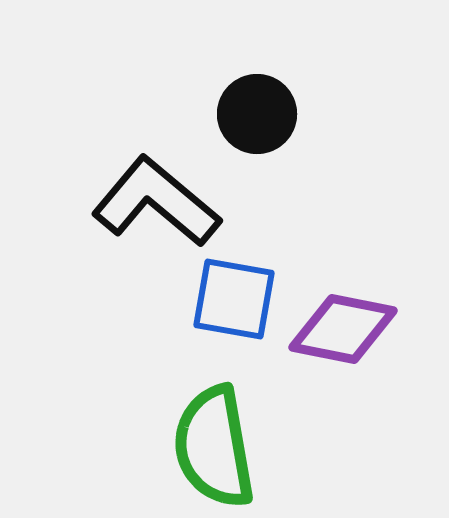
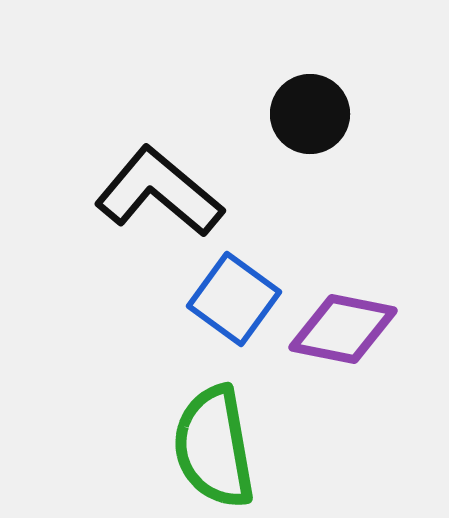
black circle: moved 53 px right
black L-shape: moved 3 px right, 10 px up
blue square: rotated 26 degrees clockwise
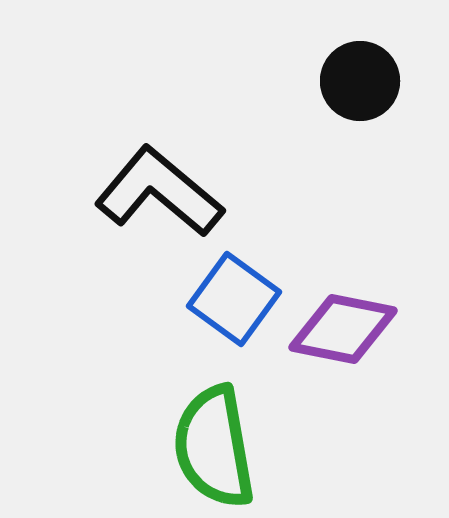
black circle: moved 50 px right, 33 px up
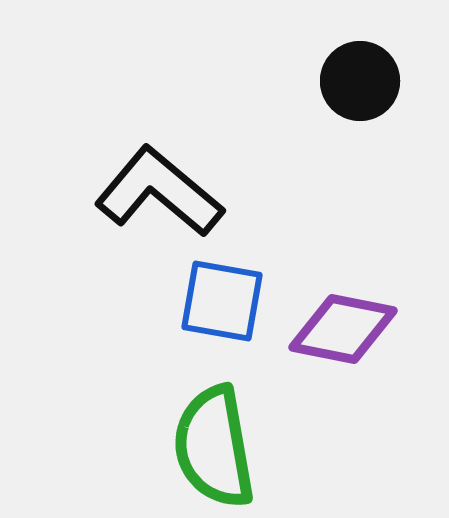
blue square: moved 12 px left, 2 px down; rotated 26 degrees counterclockwise
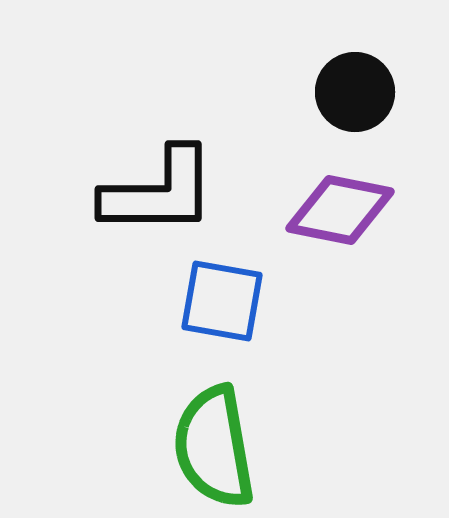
black circle: moved 5 px left, 11 px down
black L-shape: rotated 140 degrees clockwise
purple diamond: moved 3 px left, 119 px up
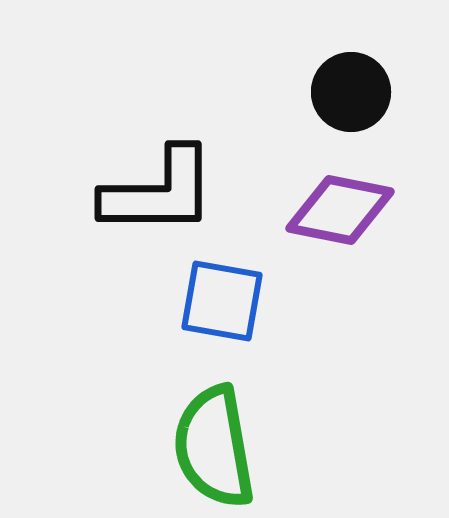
black circle: moved 4 px left
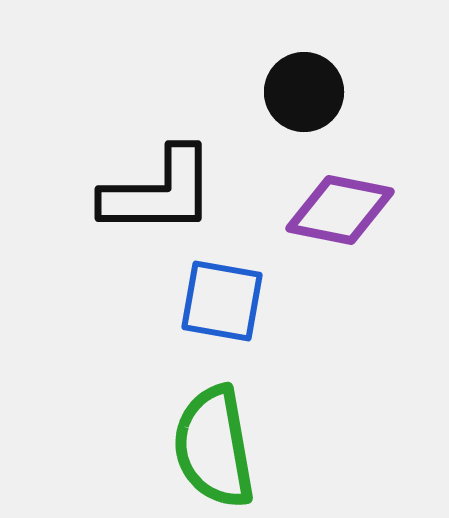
black circle: moved 47 px left
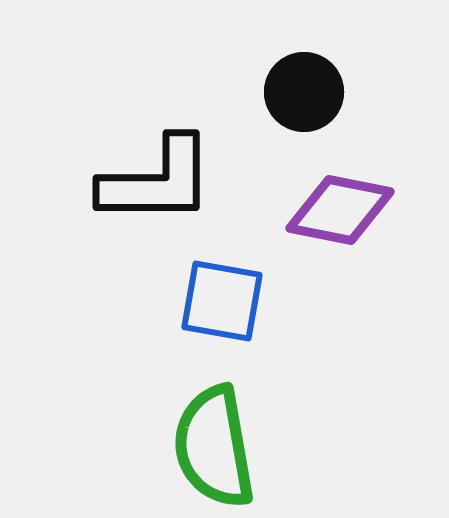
black L-shape: moved 2 px left, 11 px up
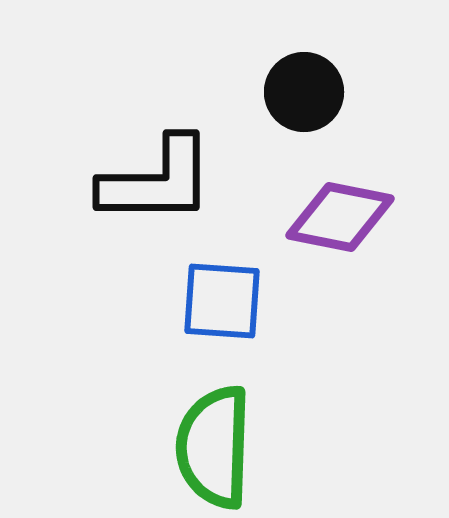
purple diamond: moved 7 px down
blue square: rotated 6 degrees counterclockwise
green semicircle: rotated 12 degrees clockwise
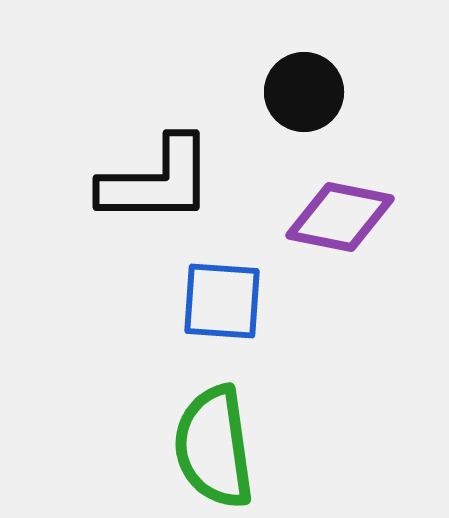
green semicircle: rotated 10 degrees counterclockwise
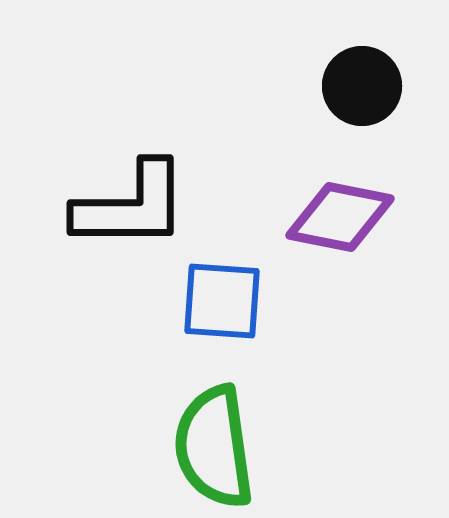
black circle: moved 58 px right, 6 px up
black L-shape: moved 26 px left, 25 px down
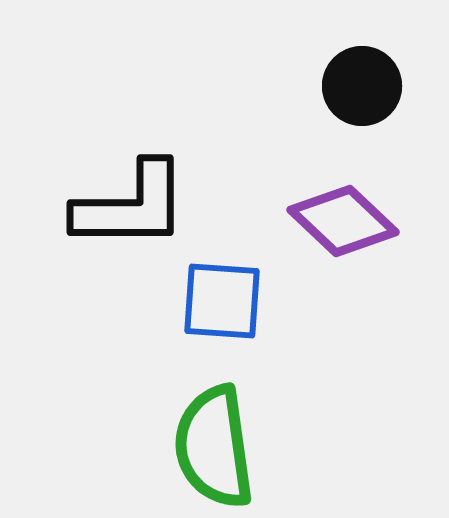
purple diamond: moved 3 px right, 4 px down; rotated 32 degrees clockwise
